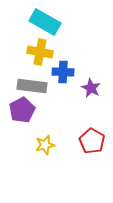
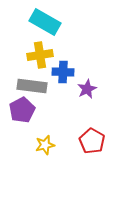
yellow cross: moved 3 px down; rotated 20 degrees counterclockwise
purple star: moved 4 px left, 1 px down; rotated 18 degrees clockwise
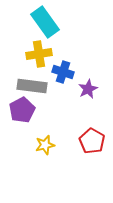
cyan rectangle: rotated 24 degrees clockwise
yellow cross: moved 1 px left, 1 px up
blue cross: rotated 15 degrees clockwise
purple star: moved 1 px right
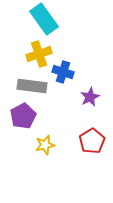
cyan rectangle: moved 1 px left, 3 px up
yellow cross: rotated 10 degrees counterclockwise
purple star: moved 2 px right, 8 px down
purple pentagon: moved 1 px right, 6 px down
red pentagon: rotated 10 degrees clockwise
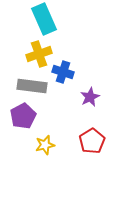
cyan rectangle: rotated 12 degrees clockwise
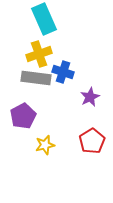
gray rectangle: moved 4 px right, 8 px up
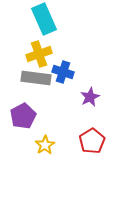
yellow star: rotated 18 degrees counterclockwise
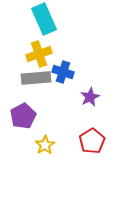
gray rectangle: rotated 12 degrees counterclockwise
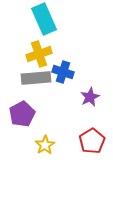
purple pentagon: moved 1 px left, 2 px up
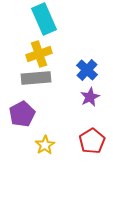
blue cross: moved 24 px right, 2 px up; rotated 25 degrees clockwise
